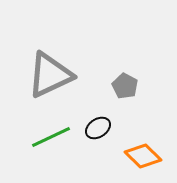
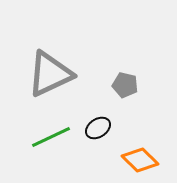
gray triangle: moved 1 px up
gray pentagon: moved 1 px up; rotated 15 degrees counterclockwise
orange diamond: moved 3 px left, 4 px down
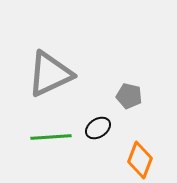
gray pentagon: moved 4 px right, 11 px down
green line: rotated 21 degrees clockwise
orange diamond: rotated 66 degrees clockwise
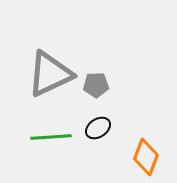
gray pentagon: moved 33 px left, 11 px up; rotated 15 degrees counterclockwise
orange diamond: moved 6 px right, 3 px up
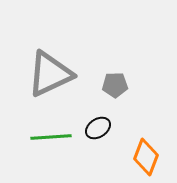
gray pentagon: moved 19 px right
